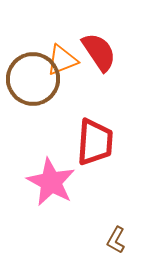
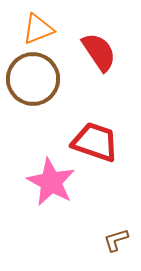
orange triangle: moved 24 px left, 31 px up
red trapezoid: rotated 75 degrees counterclockwise
brown L-shape: rotated 44 degrees clockwise
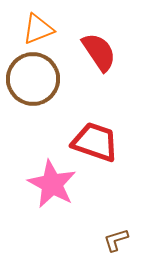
pink star: moved 1 px right, 2 px down
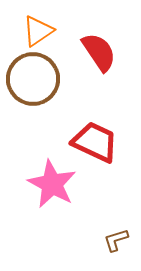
orange triangle: moved 2 px down; rotated 12 degrees counterclockwise
red trapezoid: rotated 6 degrees clockwise
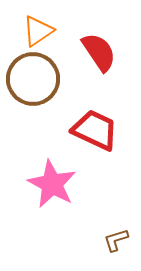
red trapezoid: moved 12 px up
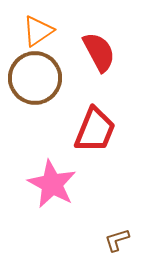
red semicircle: rotated 6 degrees clockwise
brown circle: moved 2 px right, 1 px up
red trapezoid: rotated 87 degrees clockwise
brown L-shape: moved 1 px right
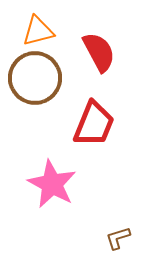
orange triangle: rotated 20 degrees clockwise
red trapezoid: moved 1 px left, 6 px up
brown L-shape: moved 1 px right, 2 px up
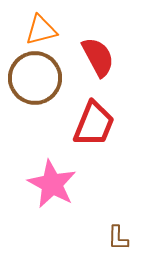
orange triangle: moved 3 px right, 1 px up
red semicircle: moved 1 px left, 5 px down
brown L-shape: rotated 72 degrees counterclockwise
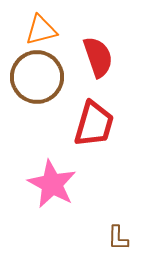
red semicircle: rotated 9 degrees clockwise
brown circle: moved 2 px right, 1 px up
red trapezoid: rotated 6 degrees counterclockwise
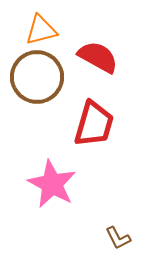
red semicircle: rotated 42 degrees counterclockwise
brown L-shape: rotated 28 degrees counterclockwise
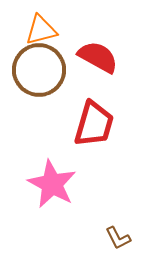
brown circle: moved 2 px right, 7 px up
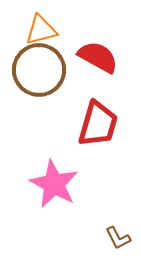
red trapezoid: moved 4 px right
pink star: moved 2 px right
